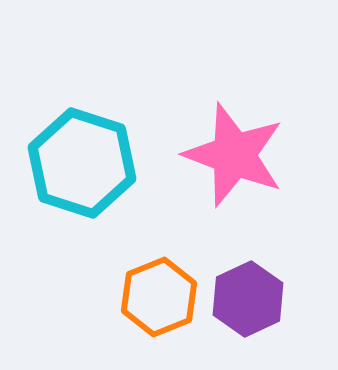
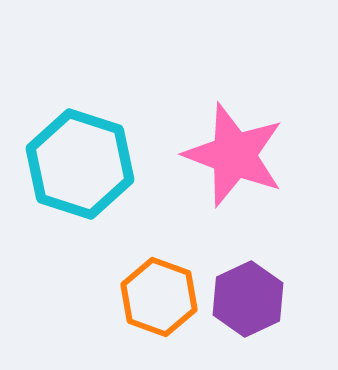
cyan hexagon: moved 2 px left, 1 px down
orange hexagon: rotated 18 degrees counterclockwise
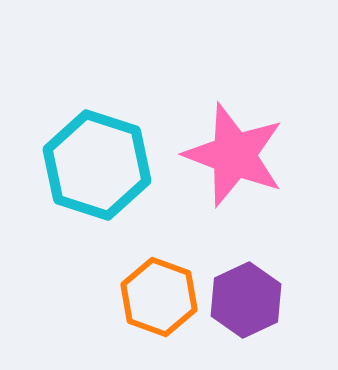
cyan hexagon: moved 17 px right, 1 px down
purple hexagon: moved 2 px left, 1 px down
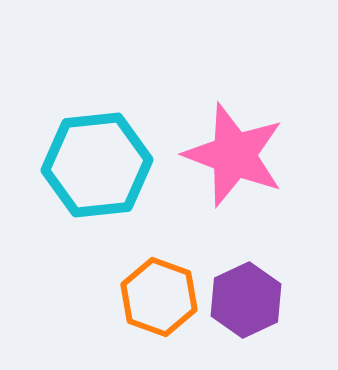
cyan hexagon: rotated 24 degrees counterclockwise
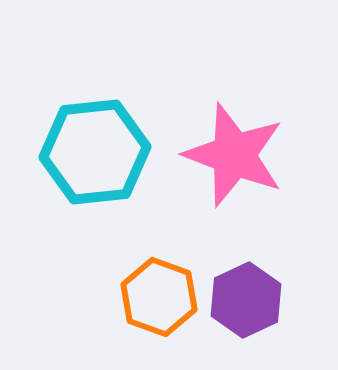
cyan hexagon: moved 2 px left, 13 px up
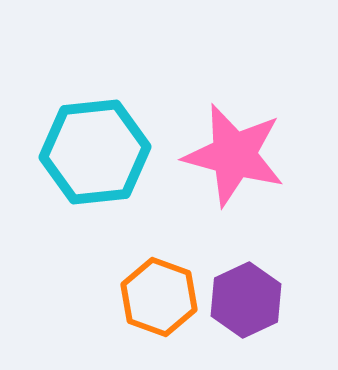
pink star: rotated 6 degrees counterclockwise
